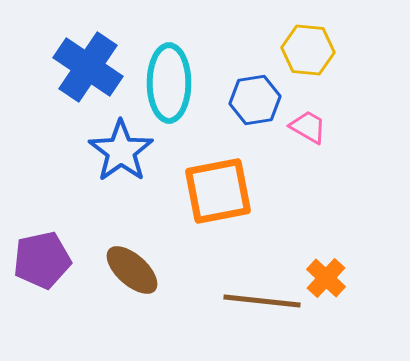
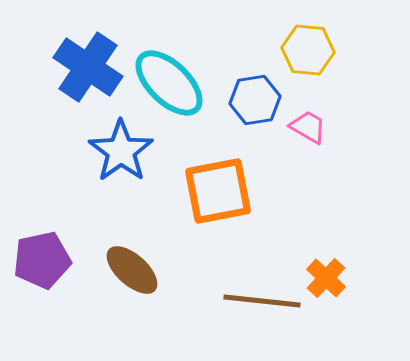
cyan ellipse: rotated 46 degrees counterclockwise
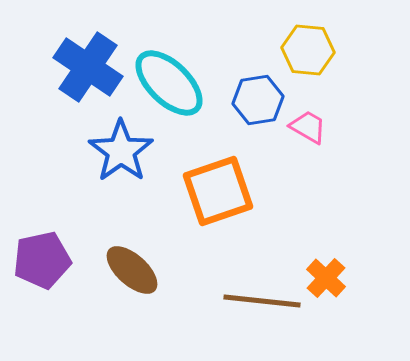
blue hexagon: moved 3 px right
orange square: rotated 8 degrees counterclockwise
